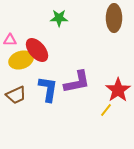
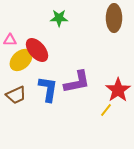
yellow ellipse: rotated 25 degrees counterclockwise
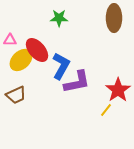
blue L-shape: moved 13 px right, 23 px up; rotated 20 degrees clockwise
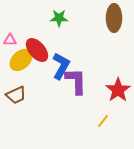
purple L-shape: moved 1 px left, 1 px up; rotated 80 degrees counterclockwise
yellow line: moved 3 px left, 11 px down
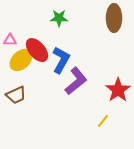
blue L-shape: moved 6 px up
purple L-shape: rotated 52 degrees clockwise
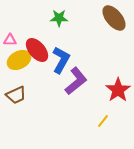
brown ellipse: rotated 40 degrees counterclockwise
yellow ellipse: moved 2 px left; rotated 15 degrees clockwise
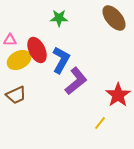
red ellipse: rotated 15 degrees clockwise
red star: moved 5 px down
yellow line: moved 3 px left, 2 px down
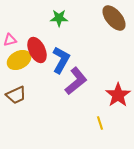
pink triangle: rotated 16 degrees counterclockwise
yellow line: rotated 56 degrees counterclockwise
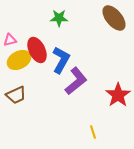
yellow line: moved 7 px left, 9 px down
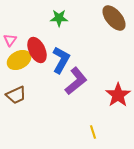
pink triangle: rotated 40 degrees counterclockwise
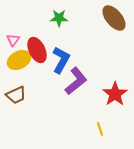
pink triangle: moved 3 px right
red star: moved 3 px left, 1 px up
yellow line: moved 7 px right, 3 px up
